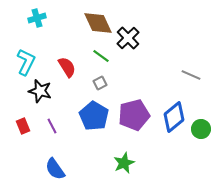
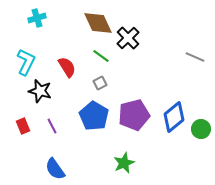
gray line: moved 4 px right, 18 px up
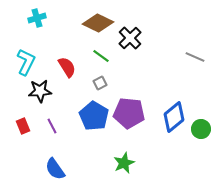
brown diamond: rotated 40 degrees counterclockwise
black cross: moved 2 px right
black star: rotated 20 degrees counterclockwise
purple pentagon: moved 5 px left, 2 px up; rotated 20 degrees clockwise
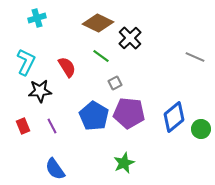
gray square: moved 15 px right
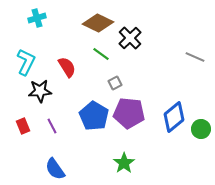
green line: moved 2 px up
green star: rotated 10 degrees counterclockwise
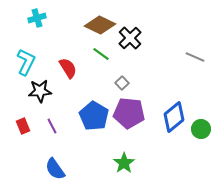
brown diamond: moved 2 px right, 2 px down
red semicircle: moved 1 px right, 1 px down
gray square: moved 7 px right; rotated 16 degrees counterclockwise
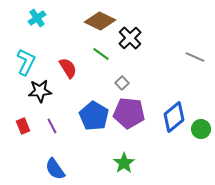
cyan cross: rotated 18 degrees counterclockwise
brown diamond: moved 4 px up
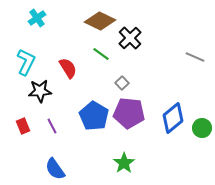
blue diamond: moved 1 px left, 1 px down
green circle: moved 1 px right, 1 px up
